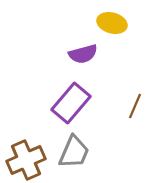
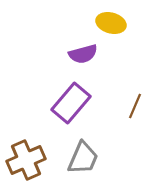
yellow ellipse: moved 1 px left
gray trapezoid: moved 9 px right, 6 px down
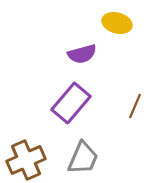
yellow ellipse: moved 6 px right
purple semicircle: moved 1 px left
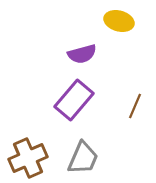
yellow ellipse: moved 2 px right, 2 px up
purple rectangle: moved 3 px right, 3 px up
brown cross: moved 2 px right, 2 px up
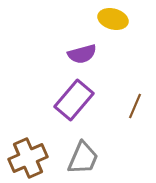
yellow ellipse: moved 6 px left, 2 px up
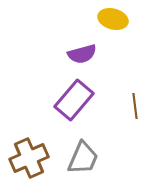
brown line: rotated 30 degrees counterclockwise
brown cross: moved 1 px right
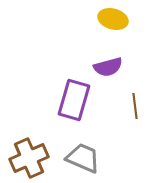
purple semicircle: moved 26 px right, 13 px down
purple rectangle: rotated 24 degrees counterclockwise
gray trapezoid: rotated 90 degrees counterclockwise
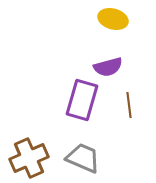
purple rectangle: moved 8 px right
brown line: moved 6 px left, 1 px up
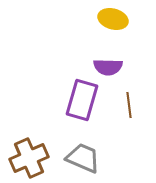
purple semicircle: rotated 16 degrees clockwise
